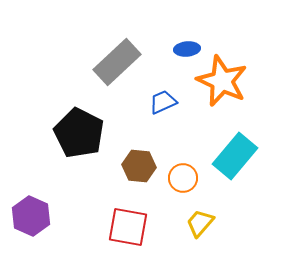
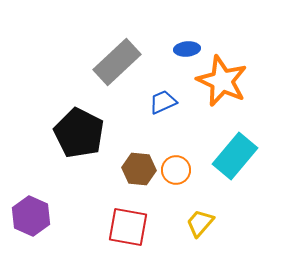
brown hexagon: moved 3 px down
orange circle: moved 7 px left, 8 px up
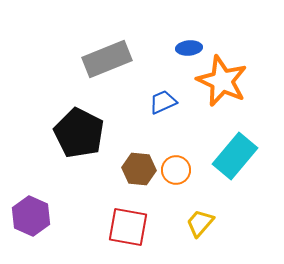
blue ellipse: moved 2 px right, 1 px up
gray rectangle: moved 10 px left, 3 px up; rotated 21 degrees clockwise
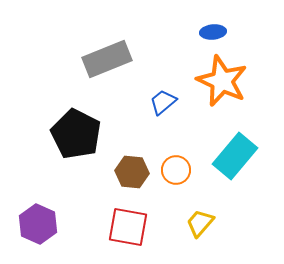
blue ellipse: moved 24 px right, 16 px up
blue trapezoid: rotated 16 degrees counterclockwise
black pentagon: moved 3 px left, 1 px down
brown hexagon: moved 7 px left, 3 px down
purple hexagon: moved 7 px right, 8 px down
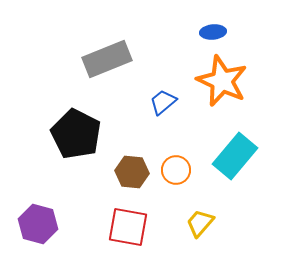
purple hexagon: rotated 9 degrees counterclockwise
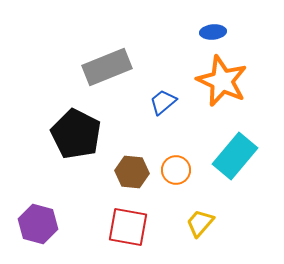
gray rectangle: moved 8 px down
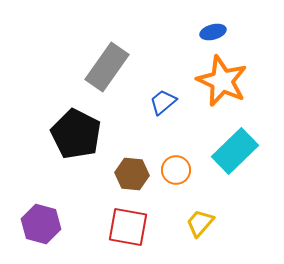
blue ellipse: rotated 10 degrees counterclockwise
gray rectangle: rotated 33 degrees counterclockwise
cyan rectangle: moved 5 px up; rotated 6 degrees clockwise
brown hexagon: moved 2 px down
purple hexagon: moved 3 px right
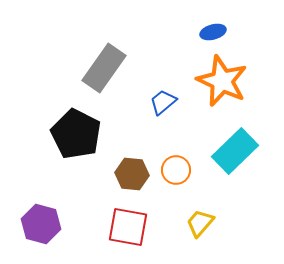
gray rectangle: moved 3 px left, 1 px down
